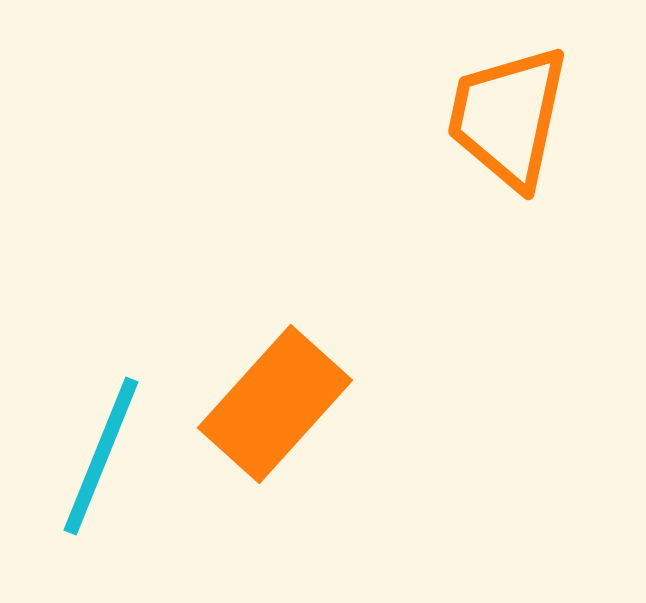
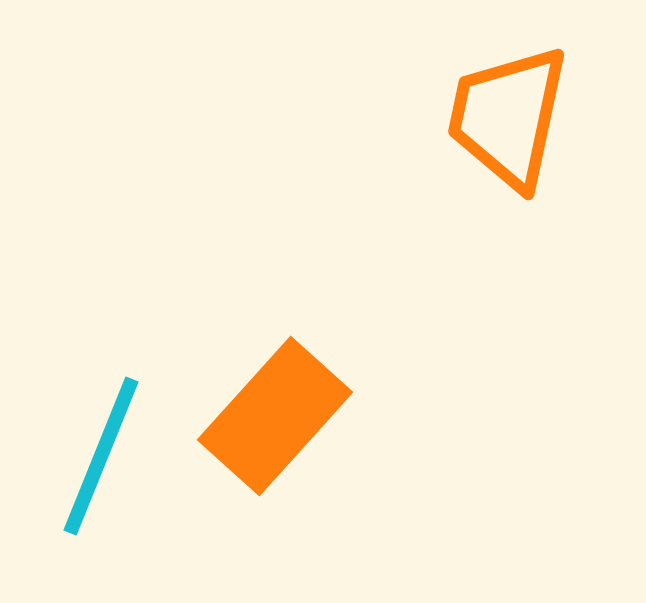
orange rectangle: moved 12 px down
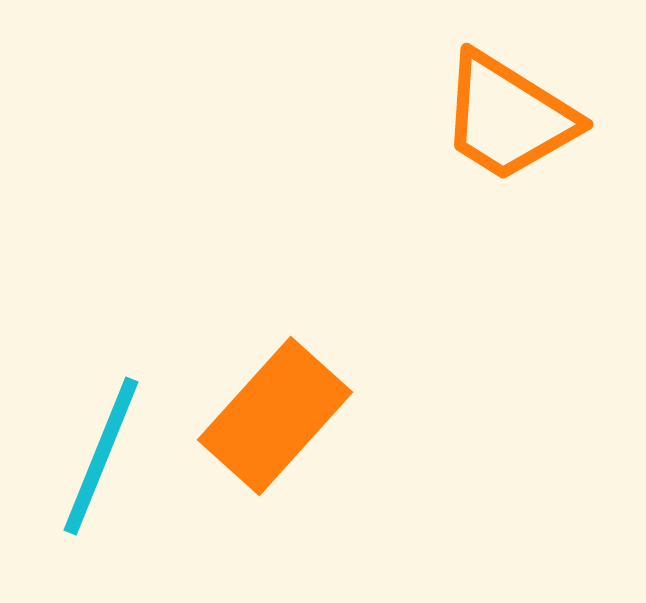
orange trapezoid: rotated 70 degrees counterclockwise
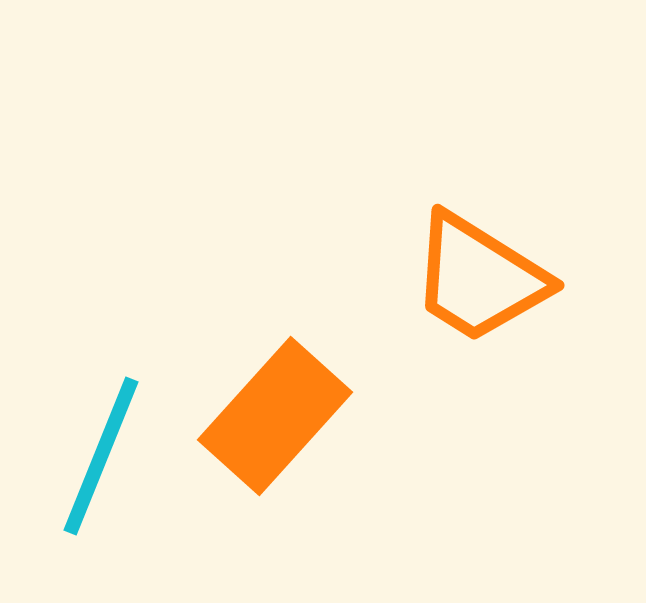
orange trapezoid: moved 29 px left, 161 px down
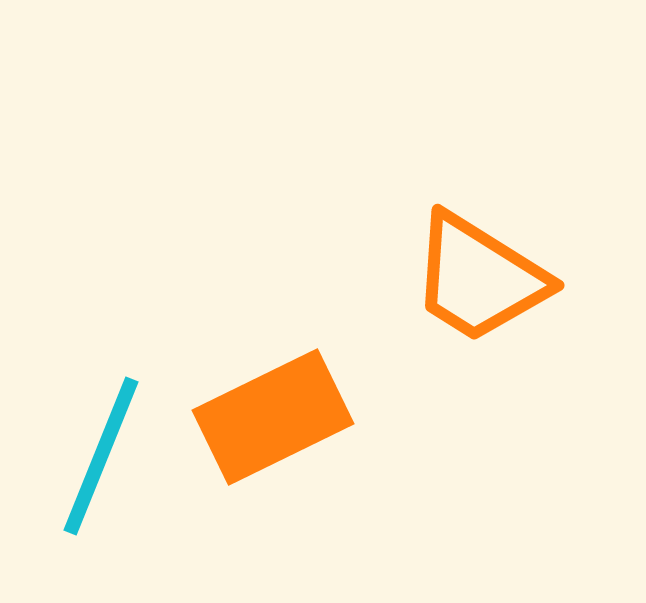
orange rectangle: moved 2 px left, 1 px down; rotated 22 degrees clockwise
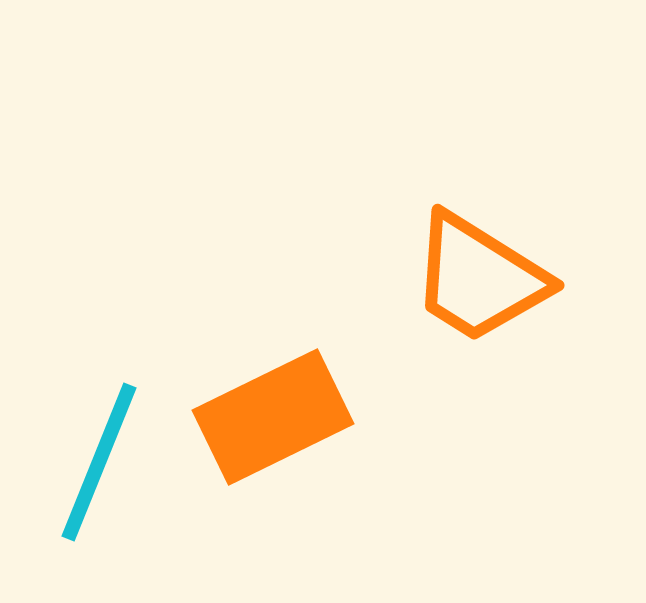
cyan line: moved 2 px left, 6 px down
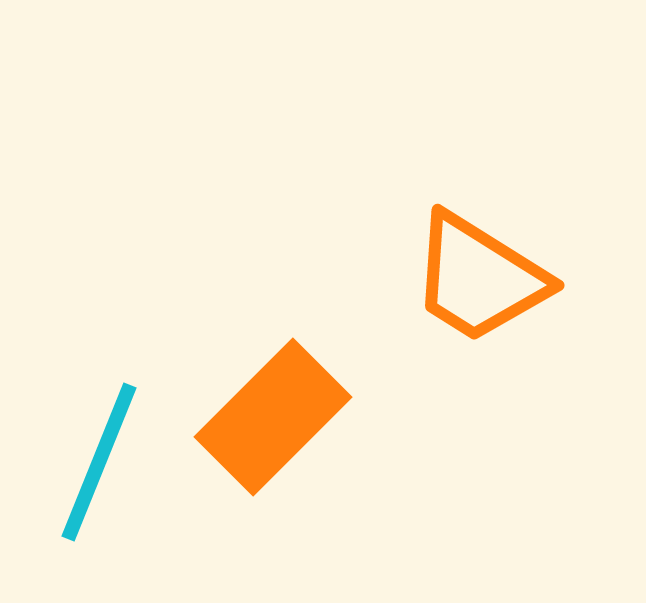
orange rectangle: rotated 19 degrees counterclockwise
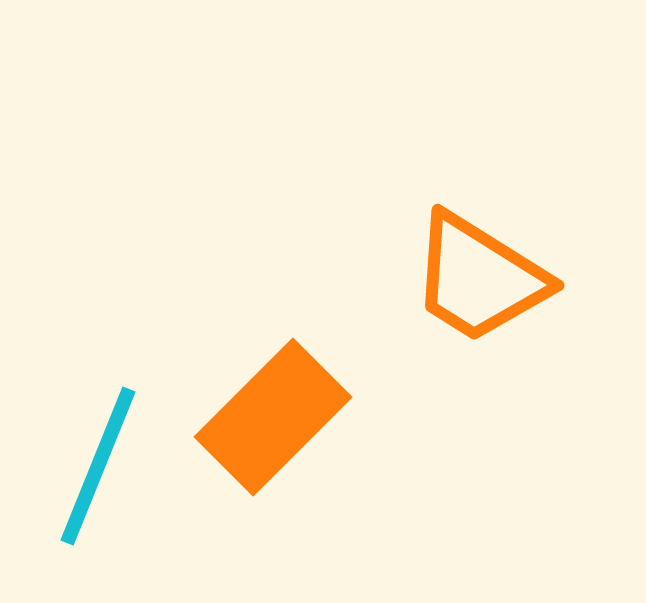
cyan line: moved 1 px left, 4 px down
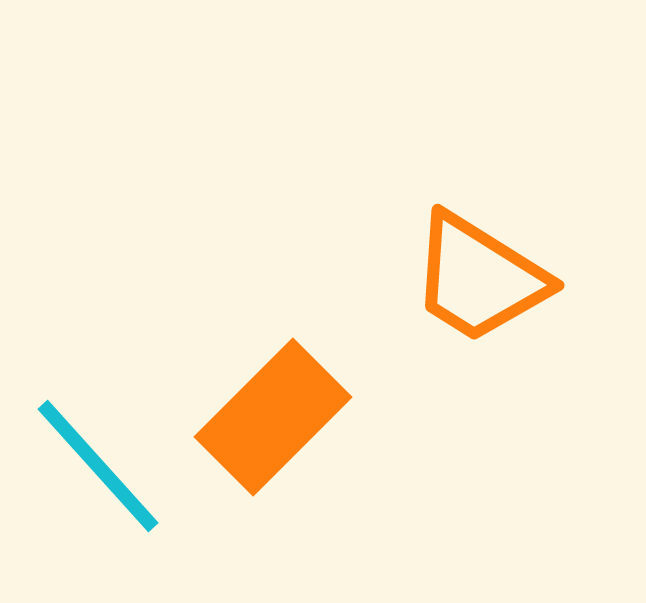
cyan line: rotated 64 degrees counterclockwise
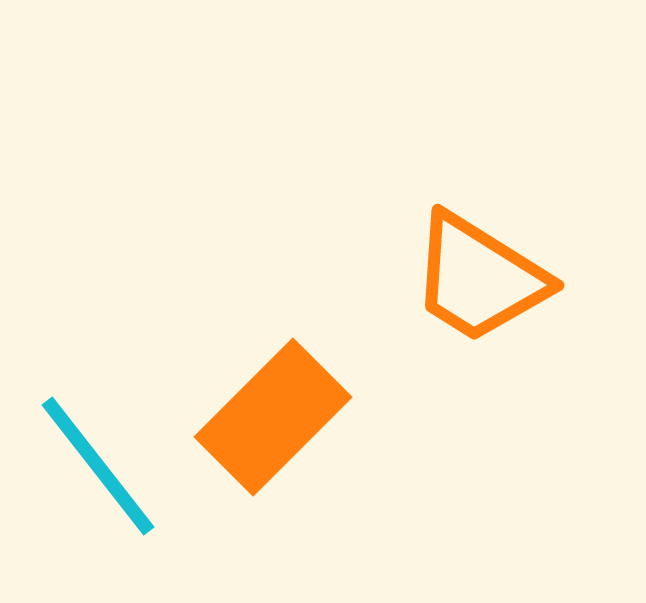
cyan line: rotated 4 degrees clockwise
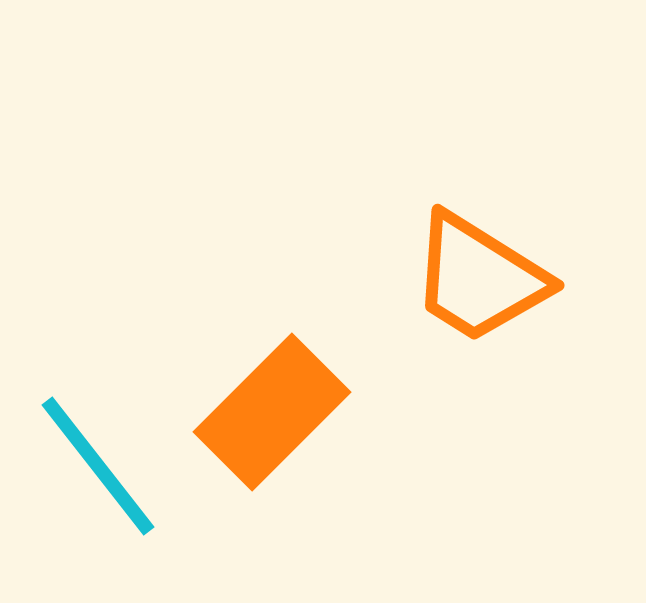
orange rectangle: moved 1 px left, 5 px up
